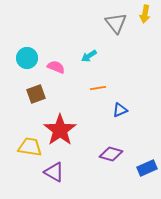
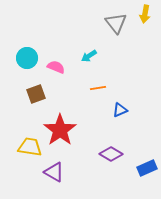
purple diamond: rotated 15 degrees clockwise
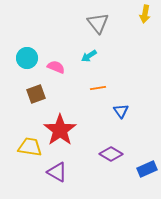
gray triangle: moved 18 px left
blue triangle: moved 1 px right, 1 px down; rotated 42 degrees counterclockwise
blue rectangle: moved 1 px down
purple triangle: moved 3 px right
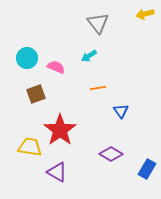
yellow arrow: rotated 66 degrees clockwise
blue rectangle: rotated 36 degrees counterclockwise
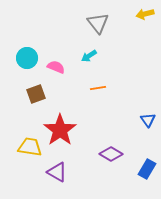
blue triangle: moved 27 px right, 9 px down
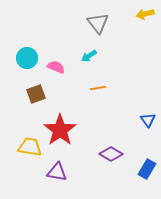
purple triangle: rotated 20 degrees counterclockwise
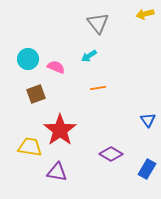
cyan circle: moved 1 px right, 1 px down
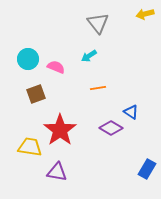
blue triangle: moved 17 px left, 8 px up; rotated 21 degrees counterclockwise
purple diamond: moved 26 px up
